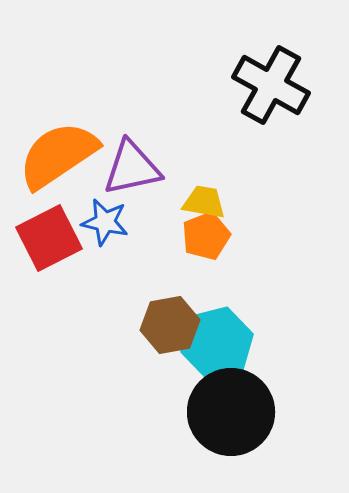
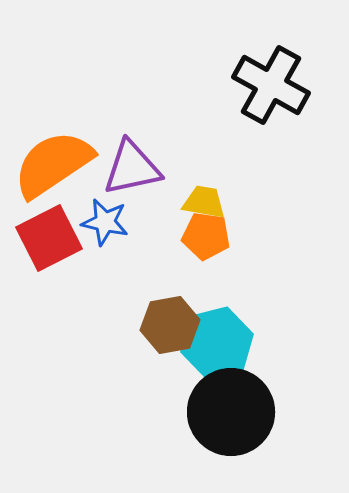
orange semicircle: moved 5 px left, 9 px down
orange pentagon: rotated 30 degrees clockwise
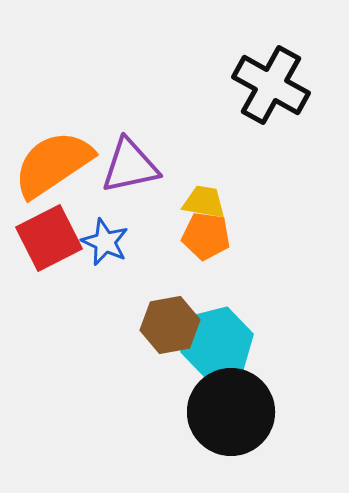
purple triangle: moved 2 px left, 2 px up
blue star: moved 20 px down; rotated 12 degrees clockwise
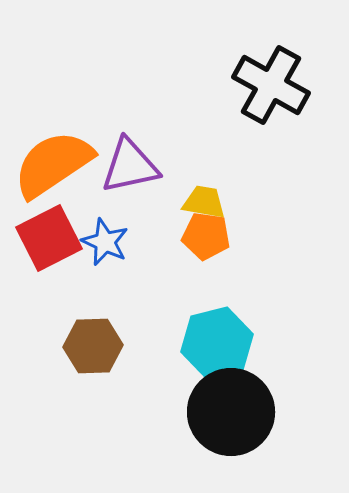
brown hexagon: moved 77 px left, 21 px down; rotated 8 degrees clockwise
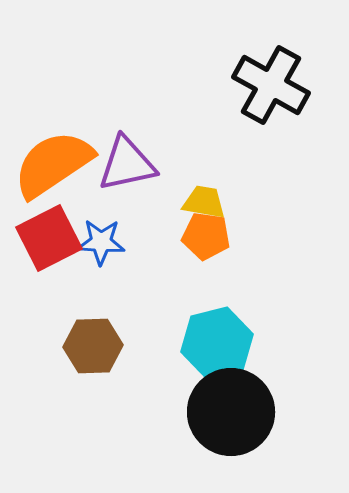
purple triangle: moved 3 px left, 2 px up
blue star: moved 4 px left; rotated 21 degrees counterclockwise
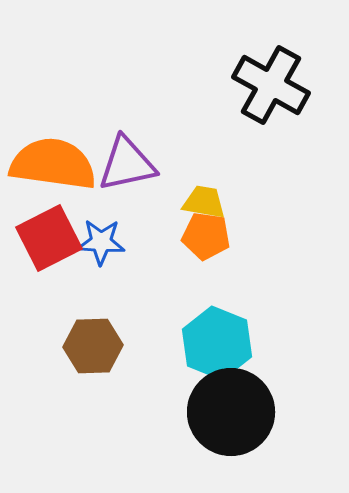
orange semicircle: rotated 42 degrees clockwise
cyan hexagon: rotated 24 degrees counterclockwise
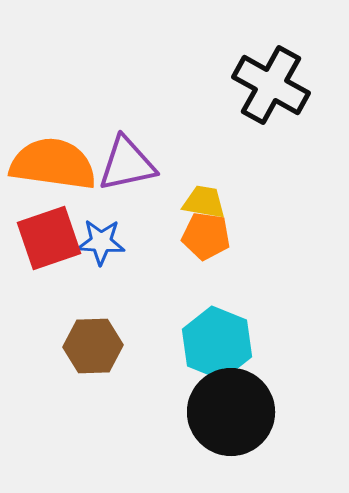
red square: rotated 8 degrees clockwise
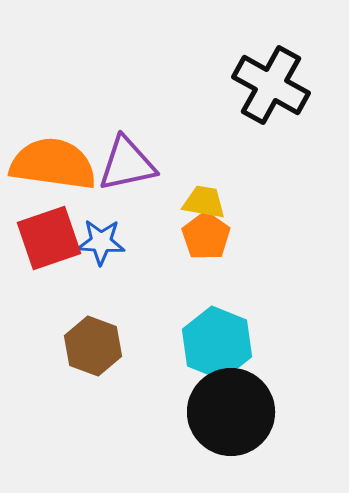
orange pentagon: rotated 27 degrees clockwise
brown hexagon: rotated 22 degrees clockwise
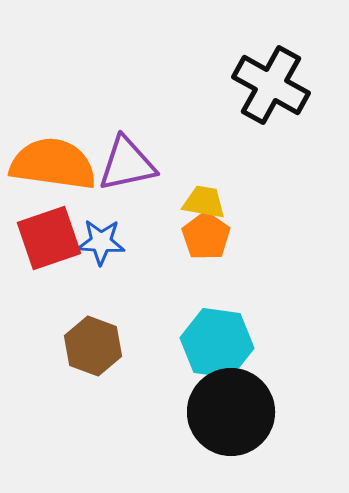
cyan hexagon: rotated 14 degrees counterclockwise
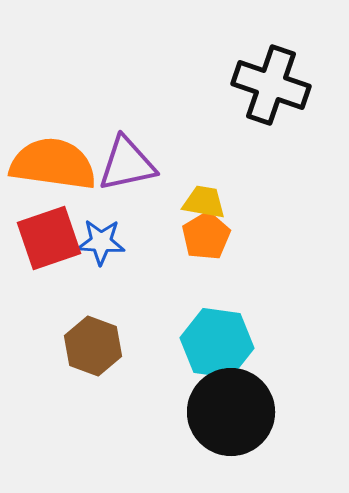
black cross: rotated 10 degrees counterclockwise
orange pentagon: rotated 6 degrees clockwise
